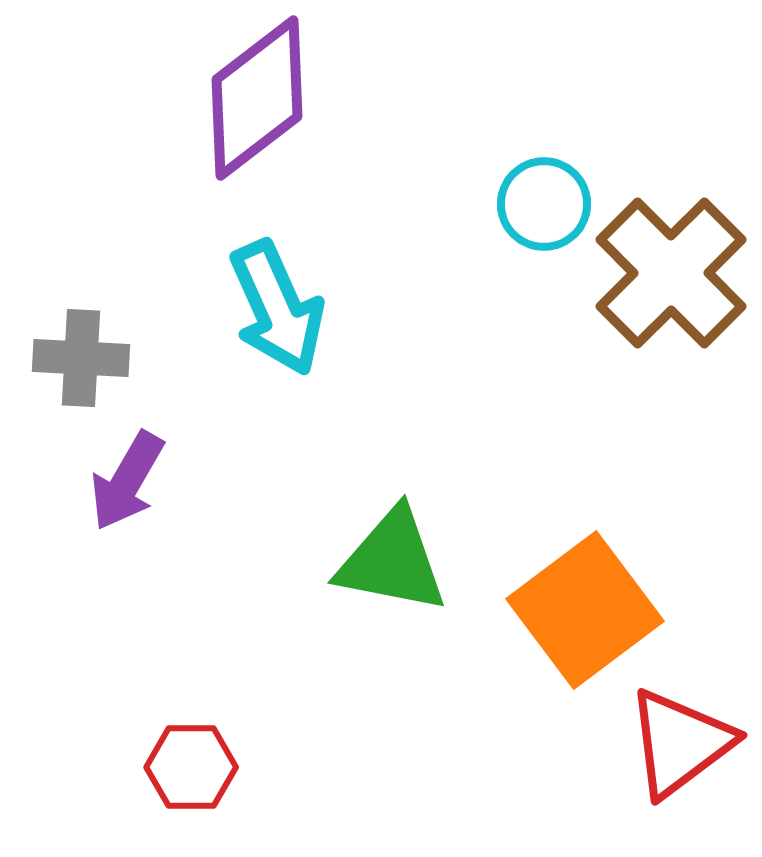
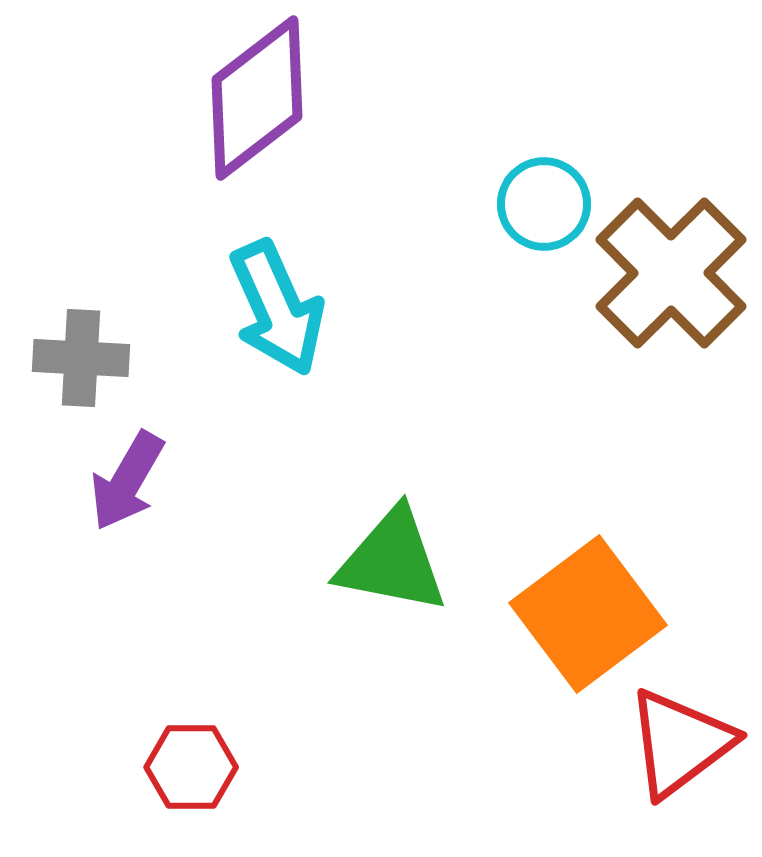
orange square: moved 3 px right, 4 px down
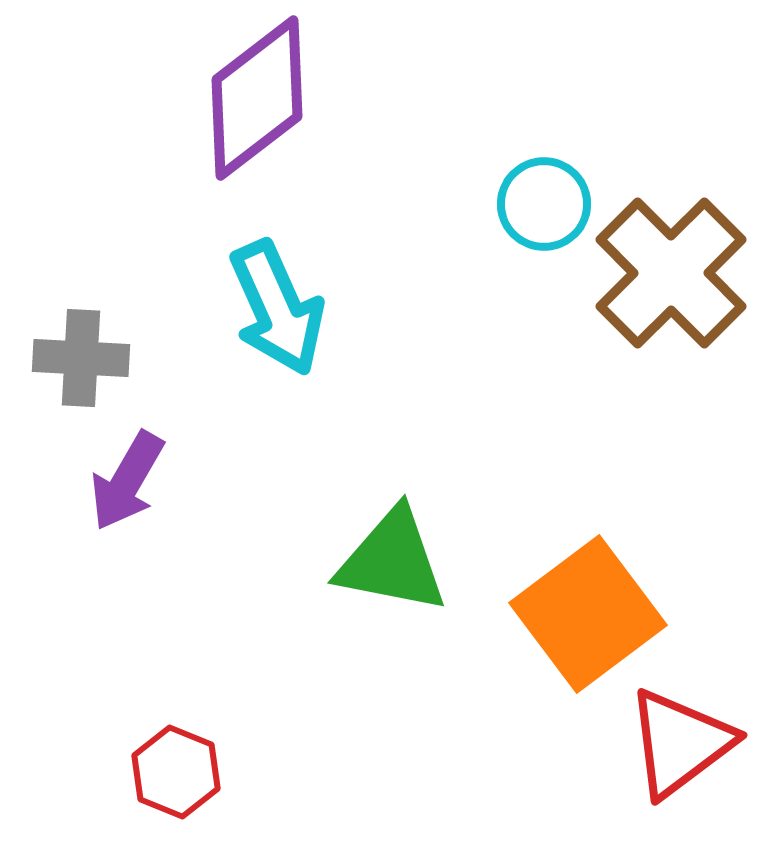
red hexagon: moved 15 px left, 5 px down; rotated 22 degrees clockwise
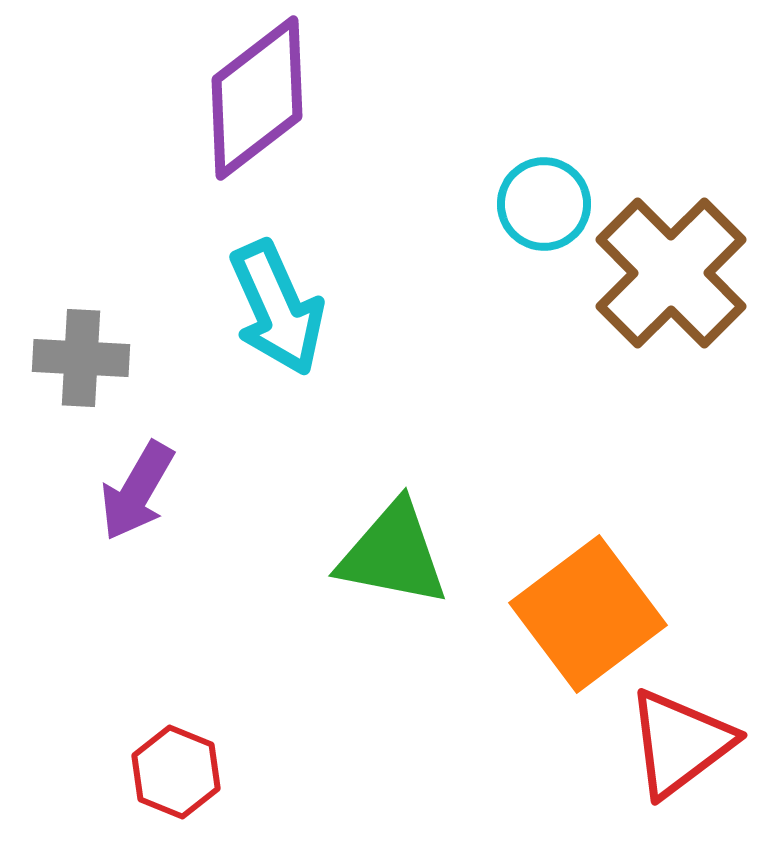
purple arrow: moved 10 px right, 10 px down
green triangle: moved 1 px right, 7 px up
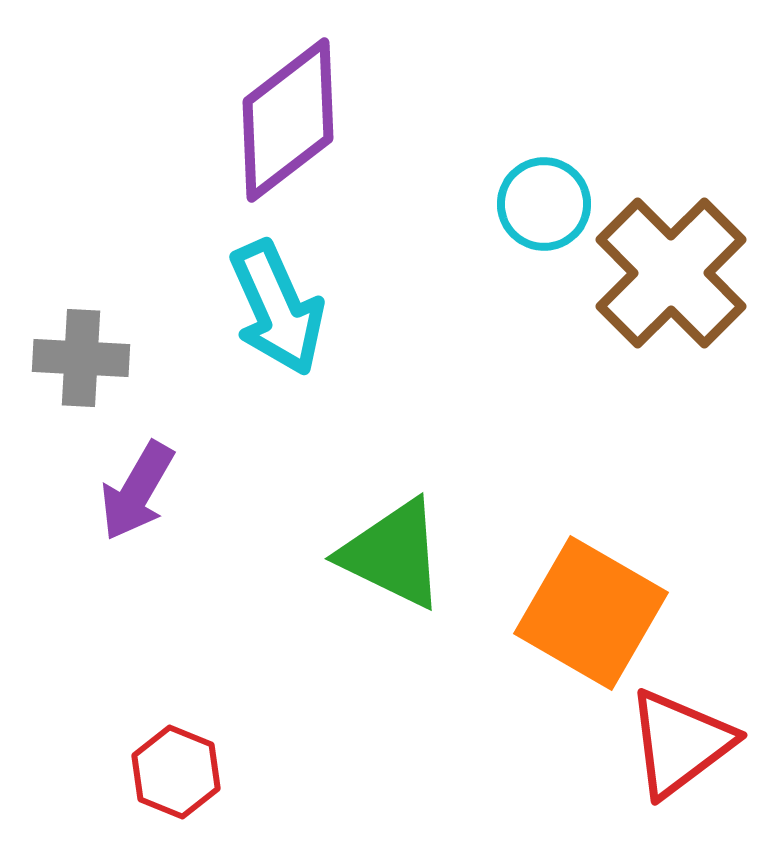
purple diamond: moved 31 px right, 22 px down
green triangle: rotated 15 degrees clockwise
orange square: moved 3 px right, 1 px up; rotated 23 degrees counterclockwise
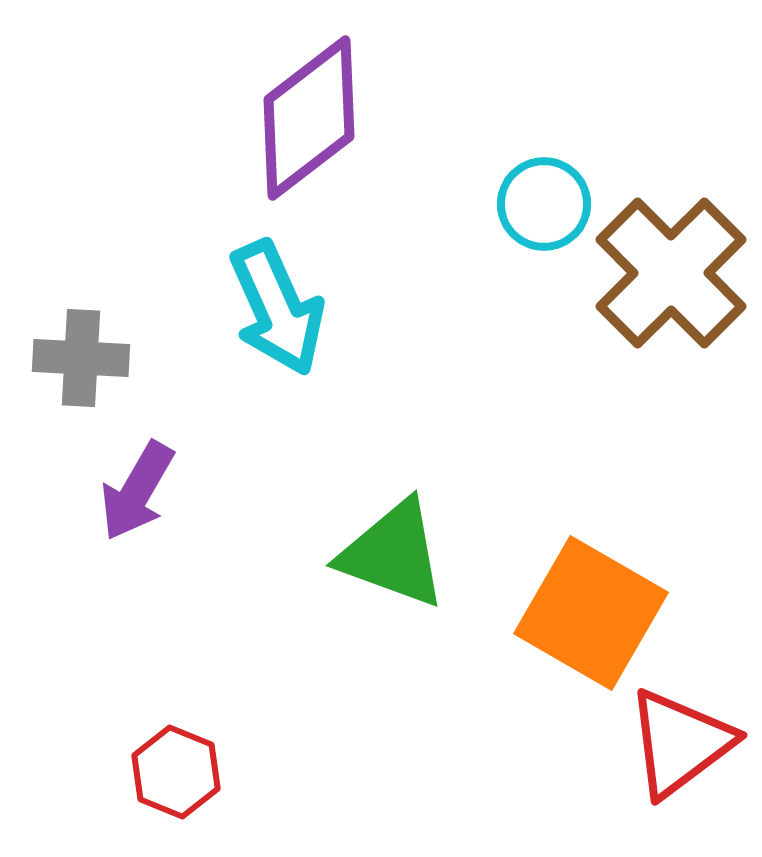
purple diamond: moved 21 px right, 2 px up
green triangle: rotated 6 degrees counterclockwise
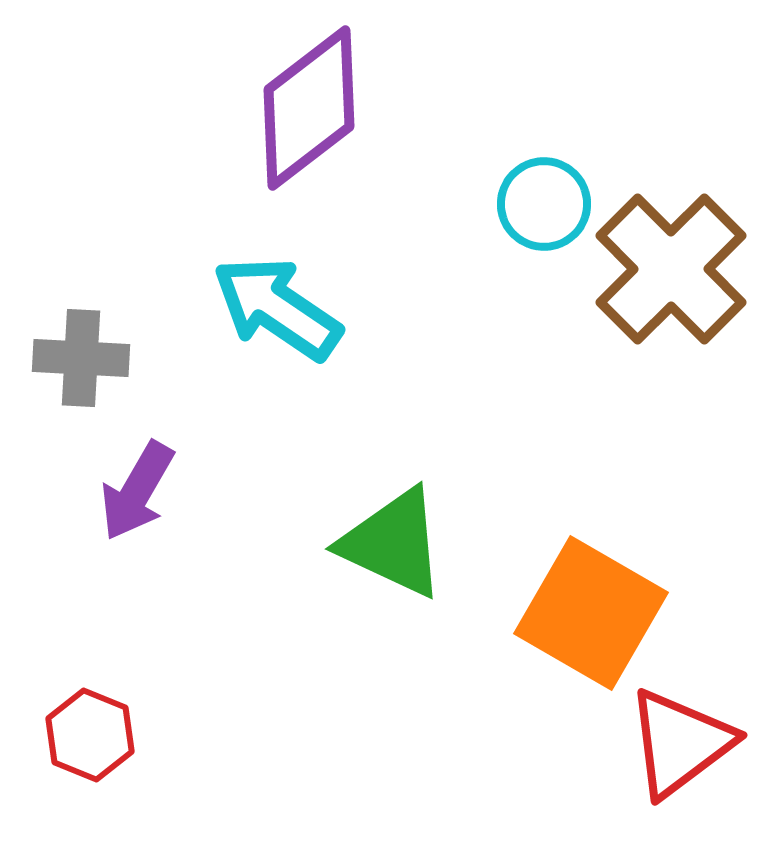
purple diamond: moved 10 px up
brown cross: moved 4 px up
cyan arrow: rotated 148 degrees clockwise
green triangle: moved 11 px up; rotated 5 degrees clockwise
red hexagon: moved 86 px left, 37 px up
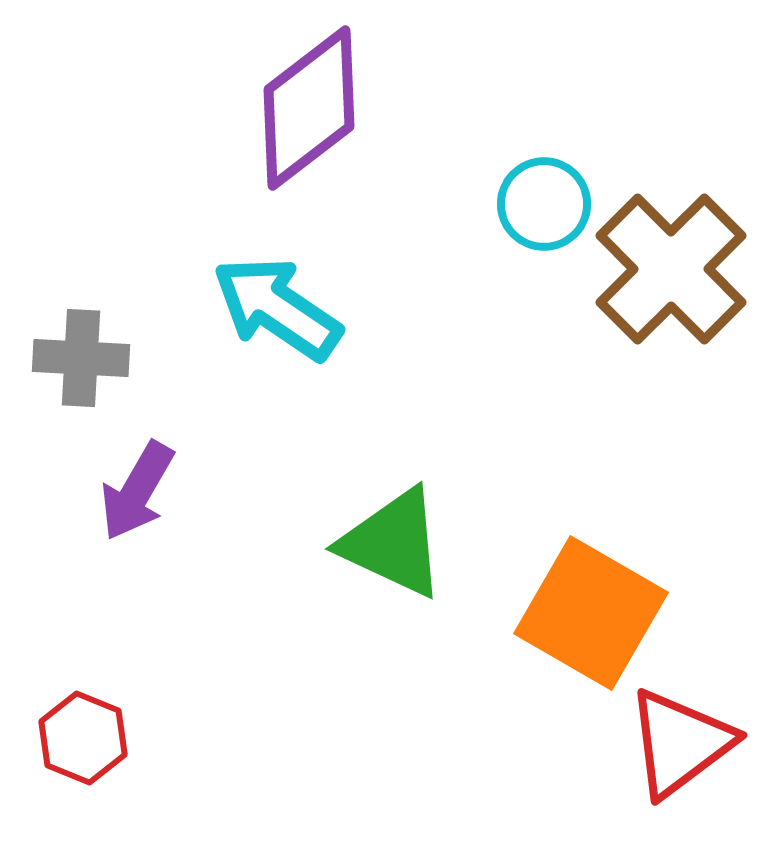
red hexagon: moved 7 px left, 3 px down
